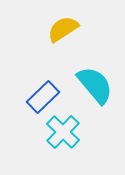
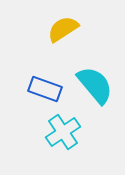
blue rectangle: moved 2 px right, 8 px up; rotated 64 degrees clockwise
cyan cross: rotated 12 degrees clockwise
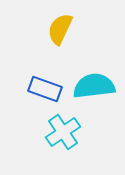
yellow semicircle: moved 3 px left; rotated 32 degrees counterclockwise
cyan semicircle: moved 1 px left, 1 px down; rotated 57 degrees counterclockwise
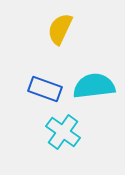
cyan cross: rotated 20 degrees counterclockwise
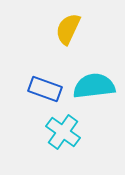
yellow semicircle: moved 8 px right
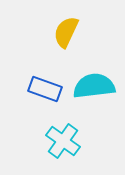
yellow semicircle: moved 2 px left, 3 px down
cyan cross: moved 9 px down
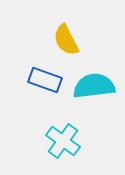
yellow semicircle: moved 8 px down; rotated 52 degrees counterclockwise
blue rectangle: moved 9 px up
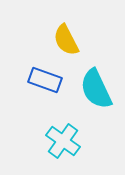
cyan semicircle: moved 2 px right, 3 px down; rotated 108 degrees counterclockwise
